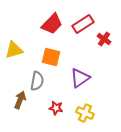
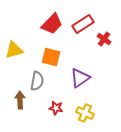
brown arrow: rotated 24 degrees counterclockwise
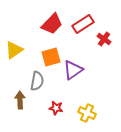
yellow triangle: rotated 18 degrees counterclockwise
orange square: rotated 30 degrees counterclockwise
purple triangle: moved 7 px left, 8 px up
yellow cross: moved 2 px right
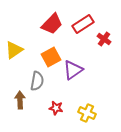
orange square: rotated 12 degrees counterclockwise
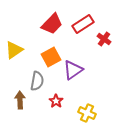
red star: moved 7 px up; rotated 24 degrees clockwise
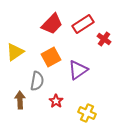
yellow triangle: moved 1 px right, 2 px down
purple triangle: moved 5 px right
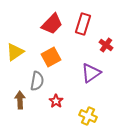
red rectangle: rotated 40 degrees counterclockwise
red cross: moved 2 px right, 6 px down
purple triangle: moved 13 px right, 3 px down
yellow cross: moved 1 px right, 3 px down
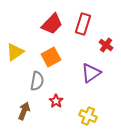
brown arrow: moved 4 px right, 11 px down; rotated 24 degrees clockwise
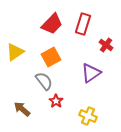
gray semicircle: moved 7 px right; rotated 48 degrees counterclockwise
brown arrow: moved 2 px left, 2 px up; rotated 72 degrees counterclockwise
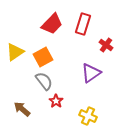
orange square: moved 8 px left
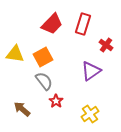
yellow triangle: moved 2 px down; rotated 42 degrees clockwise
purple triangle: moved 2 px up
yellow cross: moved 2 px right, 2 px up; rotated 30 degrees clockwise
